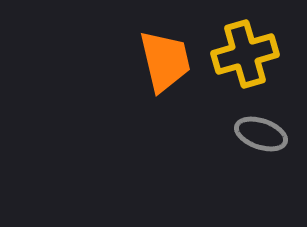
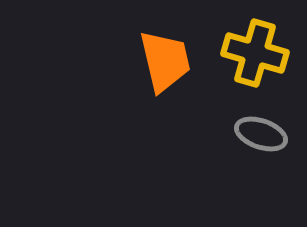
yellow cross: moved 10 px right, 1 px up; rotated 32 degrees clockwise
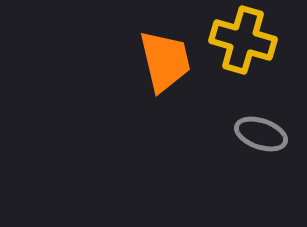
yellow cross: moved 12 px left, 13 px up
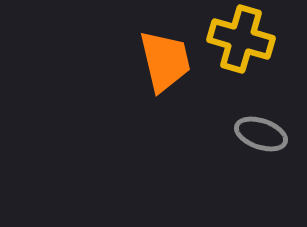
yellow cross: moved 2 px left, 1 px up
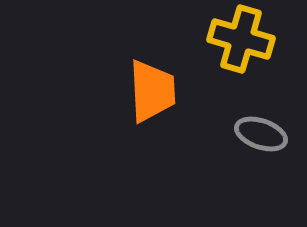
orange trapezoid: moved 13 px left, 30 px down; rotated 10 degrees clockwise
